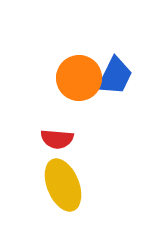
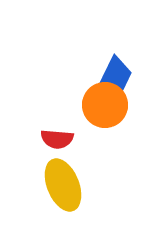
orange circle: moved 26 px right, 27 px down
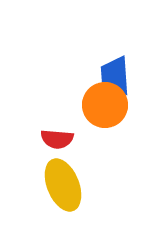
blue trapezoid: rotated 150 degrees clockwise
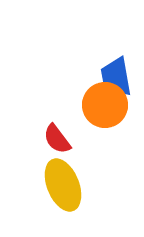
blue trapezoid: moved 1 px right, 1 px down; rotated 6 degrees counterclockwise
red semicircle: rotated 48 degrees clockwise
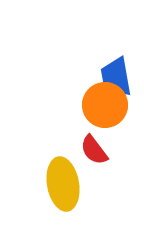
red semicircle: moved 37 px right, 11 px down
yellow ellipse: moved 1 px up; rotated 12 degrees clockwise
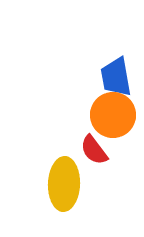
orange circle: moved 8 px right, 10 px down
yellow ellipse: moved 1 px right; rotated 12 degrees clockwise
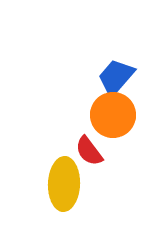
blue trapezoid: rotated 51 degrees clockwise
red semicircle: moved 5 px left, 1 px down
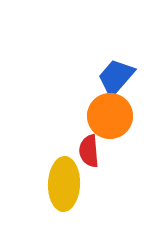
orange circle: moved 3 px left, 1 px down
red semicircle: rotated 32 degrees clockwise
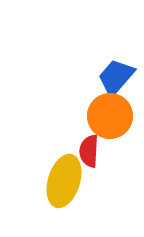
red semicircle: rotated 8 degrees clockwise
yellow ellipse: moved 3 px up; rotated 15 degrees clockwise
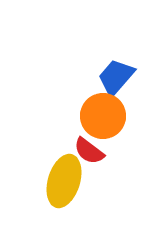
orange circle: moved 7 px left
red semicircle: rotated 56 degrees counterclockwise
